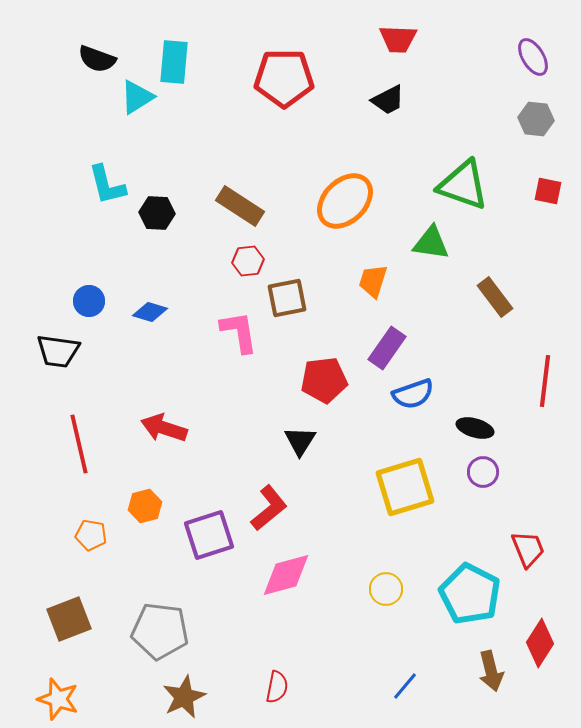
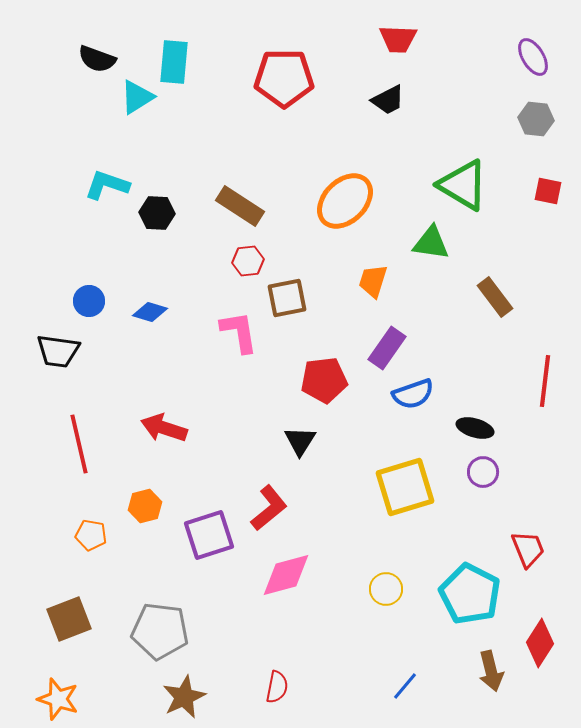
cyan L-shape at (107, 185): rotated 123 degrees clockwise
green triangle at (463, 185): rotated 12 degrees clockwise
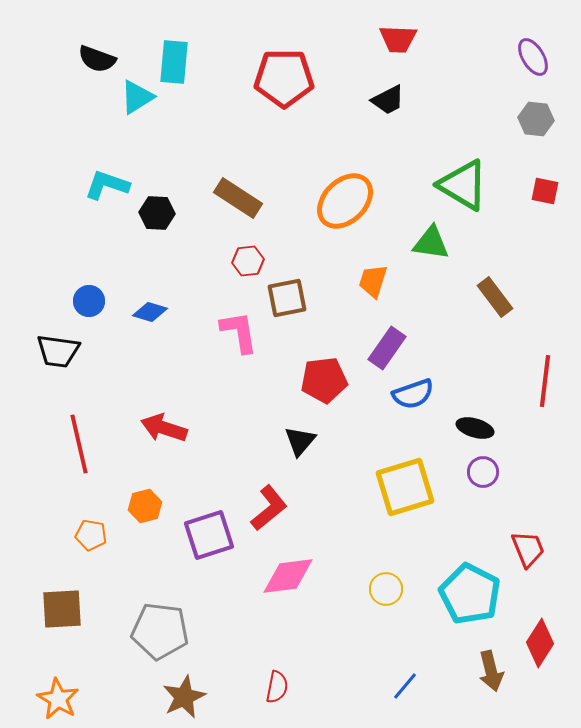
red square at (548, 191): moved 3 px left
brown rectangle at (240, 206): moved 2 px left, 8 px up
black triangle at (300, 441): rotated 8 degrees clockwise
pink diamond at (286, 575): moved 2 px right, 1 px down; rotated 8 degrees clockwise
brown square at (69, 619): moved 7 px left, 10 px up; rotated 18 degrees clockwise
orange star at (58, 699): rotated 12 degrees clockwise
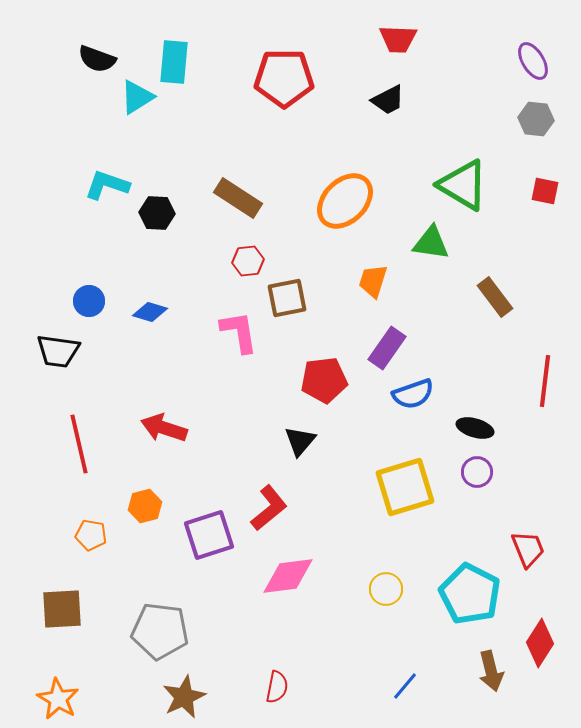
purple ellipse at (533, 57): moved 4 px down
purple circle at (483, 472): moved 6 px left
